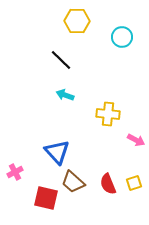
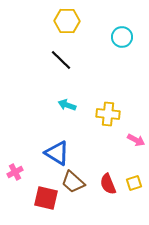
yellow hexagon: moved 10 px left
cyan arrow: moved 2 px right, 10 px down
blue triangle: moved 1 px down; rotated 16 degrees counterclockwise
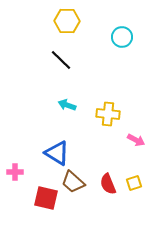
pink cross: rotated 28 degrees clockwise
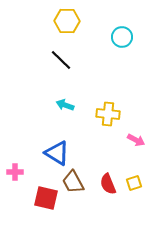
cyan arrow: moved 2 px left
brown trapezoid: rotated 20 degrees clockwise
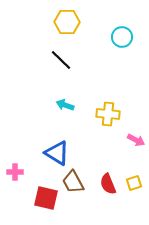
yellow hexagon: moved 1 px down
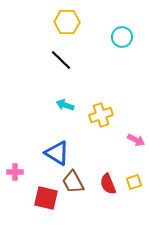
yellow cross: moved 7 px left, 1 px down; rotated 25 degrees counterclockwise
yellow square: moved 1 px up
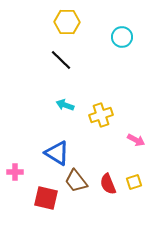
brown trapezoid: moved 3 px right, 1 px up; rotated 10 degrees counterclockwise
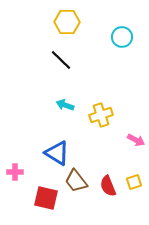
red semicircle: moved 2 px down
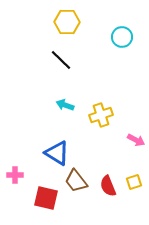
pink cross: moved 3 px down
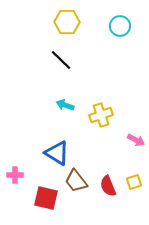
cyan circle: moved 2 px left, 11 px up
